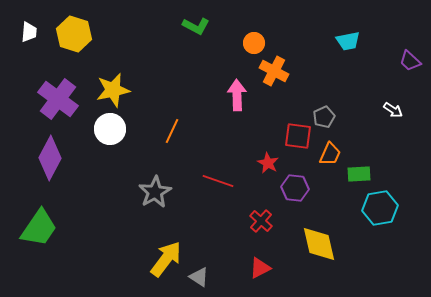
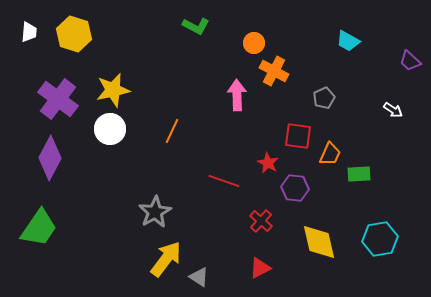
cyan trapezoid: rotated 40 degrees clockwise
gray pentagon: moved 19 px up
red line: moved 6 px right
gray star: moved 20 px down
cyan hexagon: moved 31 px down
yellow diamond: moved 2 px up
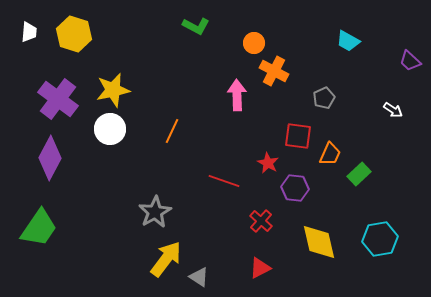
green rectangle: rotated 40 degrees counterclockwise
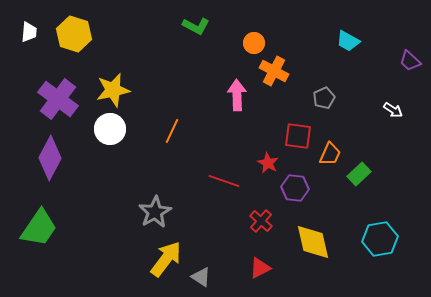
yellow diamond: moved 6 px left
gray triangle: moved 2 px right
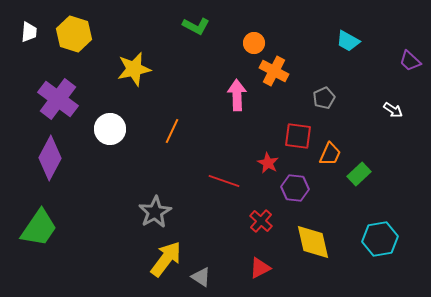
yellow star: moved 21 px right, 21 px up
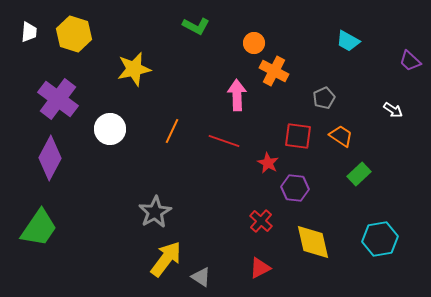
orange trapezoid: moved 11 px right, 18 px up; rotated 80 degrees counterclockwise
red line: moved 40 px up
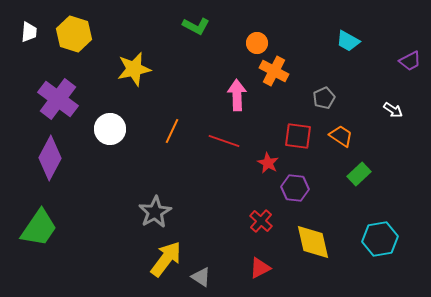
orange circle: moved 3 px right
purple trapezoid: rotated 70 degrees counterclockwise
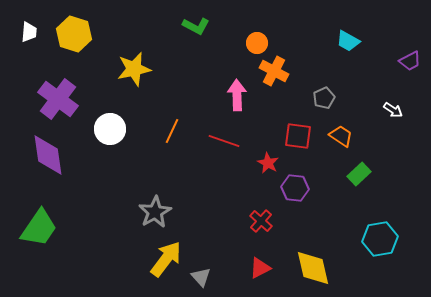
purple diamond: moved 2 px left, 3 px up; rotated 36 degrees counterclockwise
yellow diamond: moved 26 px down
gray triangle: rotated 15 degrees clockwise
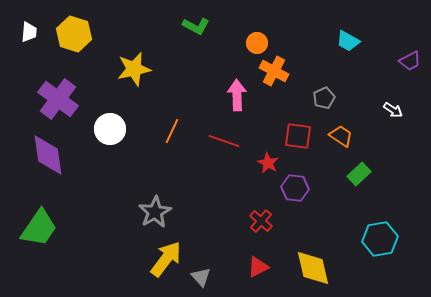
red triangle: moved 2 px left, 1 px up
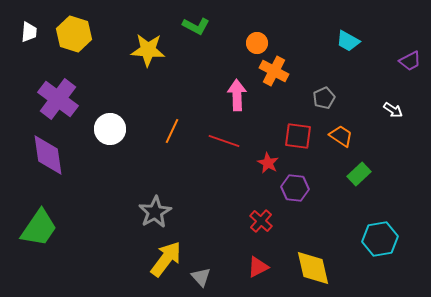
yellow star: moved 14 px right, 19 px up; rotated 16 degrees clockwise
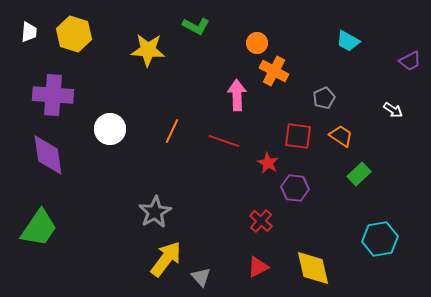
purple cross: moved 5 px left, 4 px up; rotated 33 degrees counterclockwise
